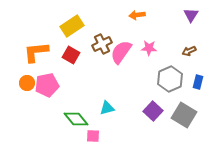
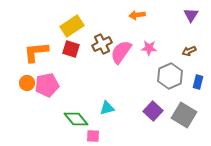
red square: moved 6 px up; rotated 12 degrees counterclockwise
gray hexagon: moved 3 px up
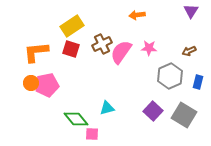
purple triangle: moved 4 px up
orange circle: moved 4 px right
pink square: moved 1 px left, 2 px up
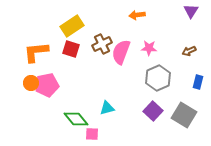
pink semicircle: rotated 15 degrees counterclockwise
gray hexagon: moved 12 px left, 2 px down
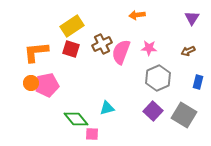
purple triangle: moved 1 px right, 7 px down
brown arrow: moved 1 px left
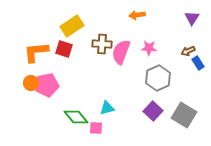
brown cross: rotated 30 degrees clockwise
red square: moved 7 px left
blue rectangle: moved 19 px up; rotated 48 degrees counterclockwise
green diamond: moved 2 px up
pink square: moved 4 px right, 6 px up
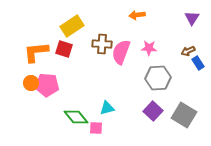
gray hexagon: rotated 20 degrees clockwise
pink pentagon: rotated 15 degrees clockwise
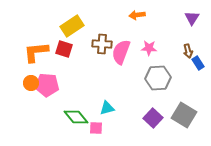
brown arrow: rotated 80 degrees counterclockwise
purple square: moved 7 px down
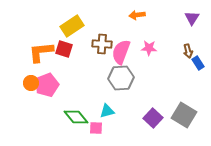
orange L-shape: moved 5 px right
gray hexagon: moved 37 px left
pink pentagon: rotated 25 degrees counterclockwise
cyan triangle: moved 3 px down
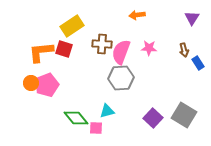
brown arrow: moved 4 px left, 1 px up
green diamond: moved 1 px down
